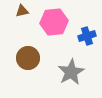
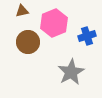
pink hexagon: moved 1 px down; rotated 16 degrees counterclockwise
brown circle: moved 16 px up
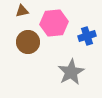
pink hexagon: rotated 16 degrees clockwise
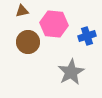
pink hexagon: moved 1 px down; rotated 12 degrees clockwise
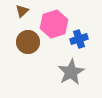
brown triangle: rotated 32 degrees counterclockwise
pink hexagon: rotated 24 degrees counterclockwise
blue cross: moved 8 px left, 3 px down
